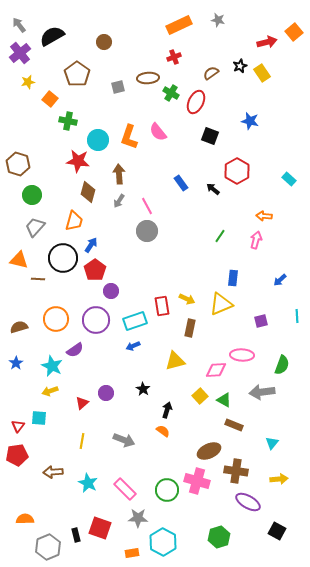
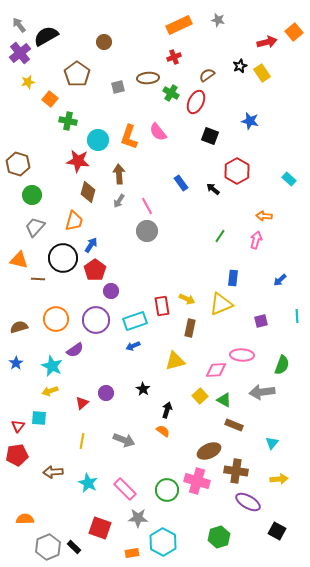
black semicircle at (52, 36): moved 6 px left
brown semicircle at (211, 73): moved 4 px left, 2 px down
black rectangle at (76, 535): moved 2 px left, 12 px down; rotated 32 degrees counterclockwise
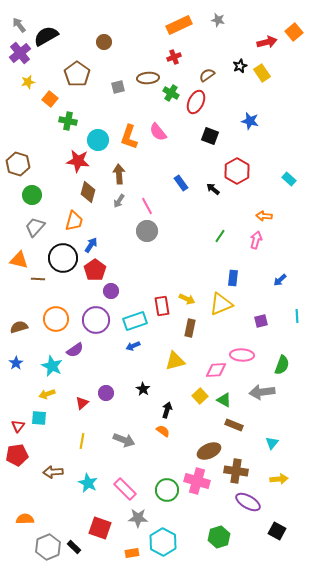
yellow arrow at (50, 391): moved 3 px left, 3 px down
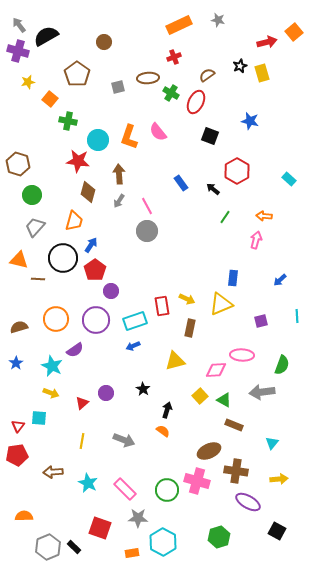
purple cross at (20, 53): moved 2 px left, 2 px up; rotated 35 degrees counterclockwise
yellow rectangle at (262, 73): rotated 18 degrees clockwise
green line at (220, 236): moved 5 px right, 19 px up
yellow arrow at (47, 394): moved 4 px right, 1 px up; rotated 140 degrees counterclockwise
orange semicircle at (25, 519): moved 1 px left, 3 px up
